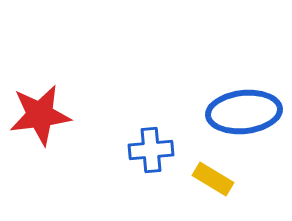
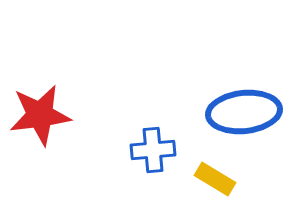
blue cross: moved 2 px right
yellow rectangle: moved 2 px right
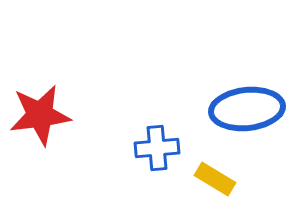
blue ellipse: moved 3 px right, 3 px up
blue cross: moved 4 px right, 2 px up
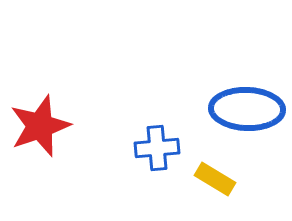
blue ellipse: rotated 8 degrees clockwise
red star: moved 11 px down; rotated 12 degrees counterclockwise
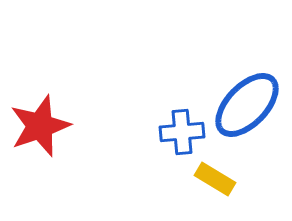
blue ellipse: moved 4 px up; rotated 48 degrees counterclockwise
blue cross: moved 25 px right, 16 px up
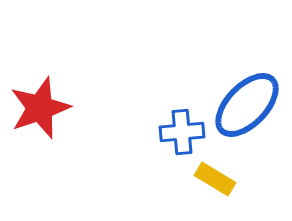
red star: moved 18 px up
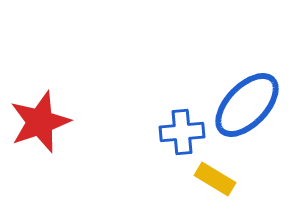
red star: moved 14 px down
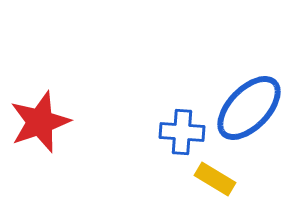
blue ellipse: moved 2 px right, 3 px down
blue cross: rotated 9 degrees clockwise
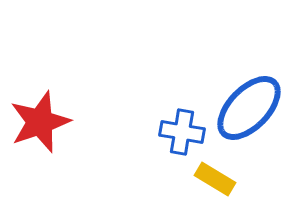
blue cross: rotated 6 degrees clockwise
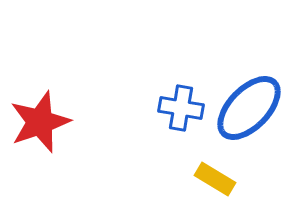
blue cross: moved 1 px left, 24 px up
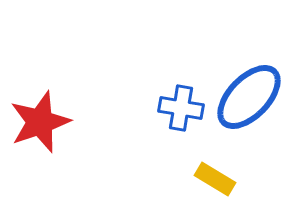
blue ellipse: moved 11 px up
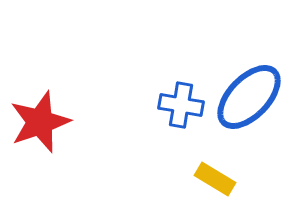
blue cross: moved 3 px up
